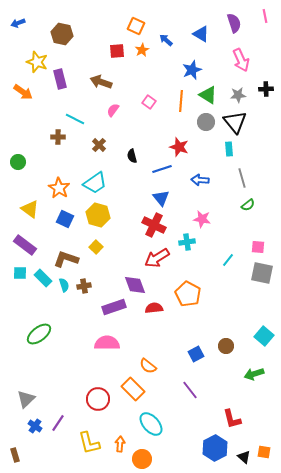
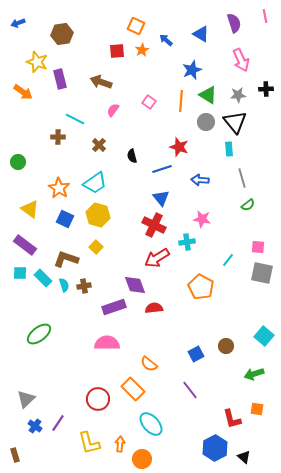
brown hexagon at (62, 34): rotated 20 degrees counterclockwise
orange pentagon at (188, 294): moved 13 px right, 7 px up
orange semicircle at (148, 366): moved 1 px right, 2 px up
orange square at (264, 452): moved 7 px left, 43 px up
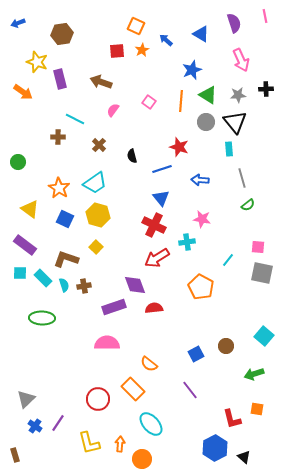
green ellipse at (39, 334): moved 3 px right, 16 px up; rotated 40 degrees clockwise
